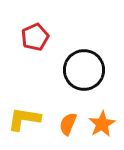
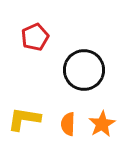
orange semicircle: rotated 20 degrees counterclockwise
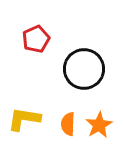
red pentagon: moved 1 px right, 2 px down
black circle: moved 1 px up
orange star: moved 3 px left, 1 px down
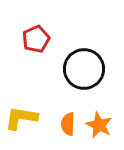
yellow L-shape: moved 3 px left, 1 px up
orange star: rotated 16 degrees counterclockwise
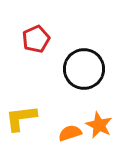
yellow L-shape: rotated 16 degrees counterclockwise
orange semicircle: moved 2 px right, 9 px down; rotated 70 degrees clockwise
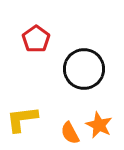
red pentagon: rotated 12 degrees counterclockwise
yellow L-shape: moved 1 px right, 1 px down
orange semicircle: rotated 100 degrees counterclockwise
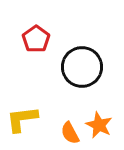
black circle: moved 2 px left, 2 px up
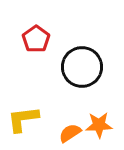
yellow L-shape: moved 1 px right
orange star: rotated 28 degrees counterclockwise
orange semicircle: rotated 85 degrees clockwise
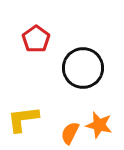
black circle: moved 1 px right, 1 px down
orange star: rotated 16 degrees clockwise
orange semicircle: rotated 30 degrees counterclockwise
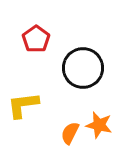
yellow L-shape: moved 14 px up
